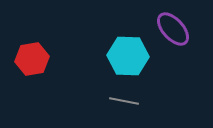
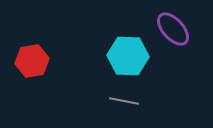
red hexagon: moved 2 px down
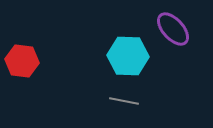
red hexagon: moved 10 px left; rotated 16 degrees clockwise
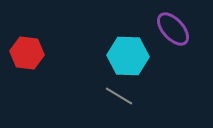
red hexagon: moved 5 px right, 8 px up
gray line: moved 5 px left, 5 px up; rotated 20 degrees clockwise
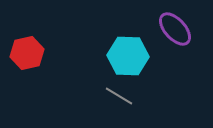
purple ellipse: moved 2 px right
red hexagon: rotated 20 degrees counterclockwise
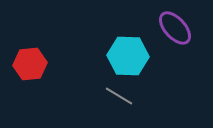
purple ellipse: moved 1 px up
red hexagon: moved 3 px right, 11 px down; rotated 8 degrees clockwise
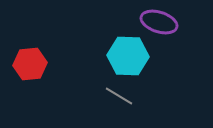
purple ellipse: moved 16 px left, 6 px up; rotated 30 degrees counterclockwise
